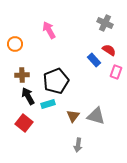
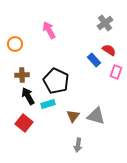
gray cross: rotated 28 degrees clockwise
black pentagon: rotated 25 degrees counterclockwise
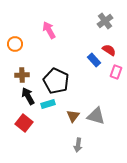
gray cross: moved 2 px up
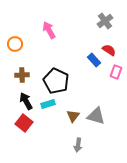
black arrow: moved 2 px left, 5 px down
